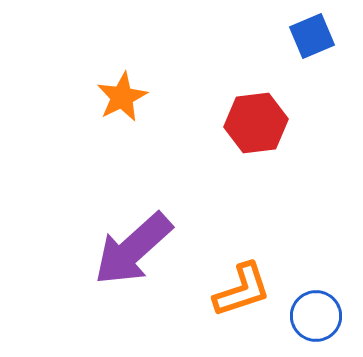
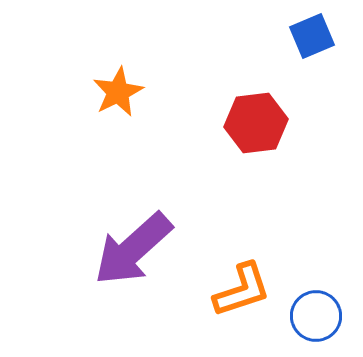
orange star: moved 4 px left, 5 px up
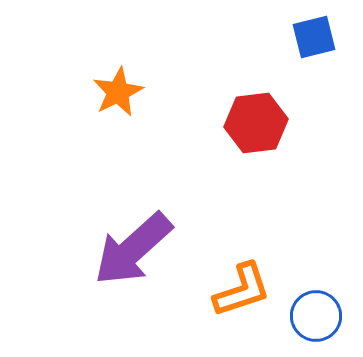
blue square: moved 2 px right, 1 px down; rotated 9 degrees clockwise
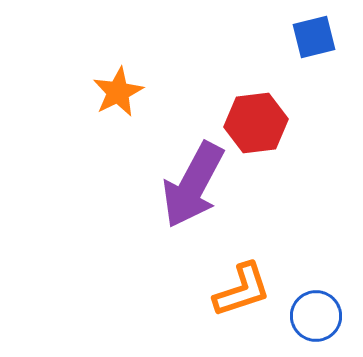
purple arrow: moved 60 px right, 64 px up; rotated 20 degrees counterclockwise
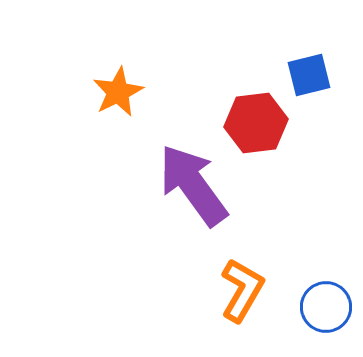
blue square: moved 5 px left, 38 px down
purple arrow: rotated 116 degrees clockwise
orange L-shape: rotated 42 degrees counterclockwise
blue circle: moved 10 px right, 9 px up
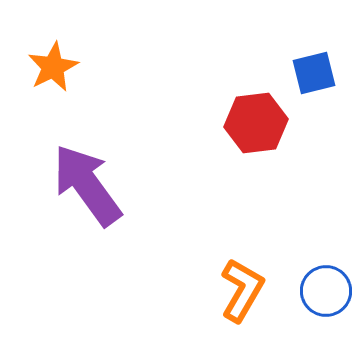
blue square: moved 5 px right, 2 px up
orange star: moved 65 px left, 25 px up
purple arrow: moved 106 px left
blue circle: moved 16 px up
